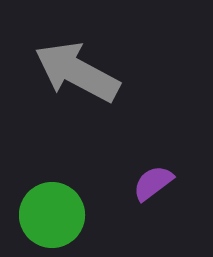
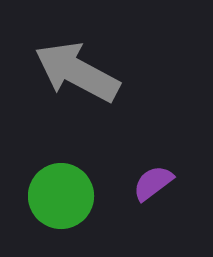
green circle: moved 9 px right, 19 px up
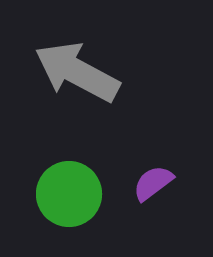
green circle: moved 8 px right, 2 px up
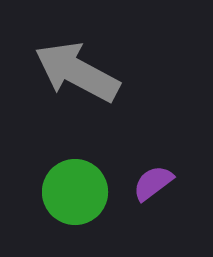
green circle: moved 6 px right, 2 px up
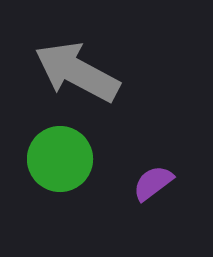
green circle: moved 15 px left, 33 px up
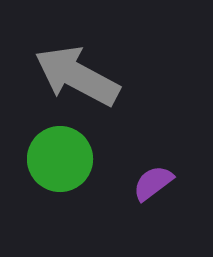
gray arrow: moved 4 px down
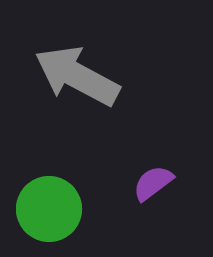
green circle: moved 11 px left, 50 px down
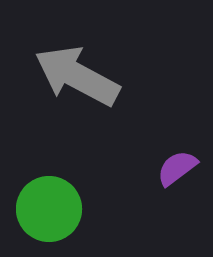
purple semicircle: moved 24 px right, 15 px up
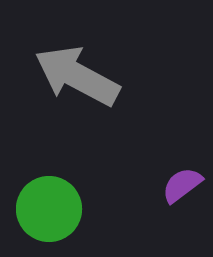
purple semicircle: moved 5 px right, 17 px down
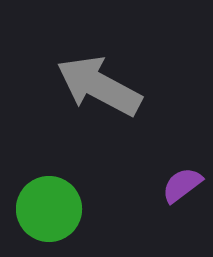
gray arrow: moved 22 px right, 10 px down
